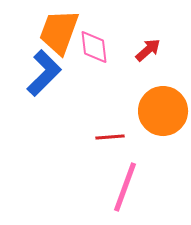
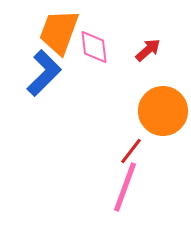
red line: moved 21 px right, 14 px down; rotated 48 degrees counterclockwise
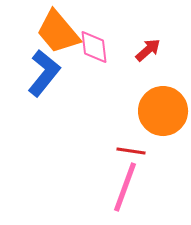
orange trapezoid: moved 1 px left; rotated 60 degrees counterclockwise
blue L-shape: rotated 6 degrees counterclockwise
red line: rotated 60 degrees clockwise
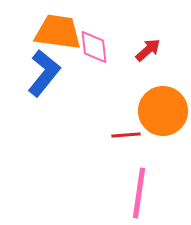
orange trapezoid: rotated 138 degrees clockwise
red line: moved 5 px left, 16 px up; rotated 12 degrees counterclockwise
pink line: moved 14 px right, 6 px down; rotated 12 degrees counterclockwise
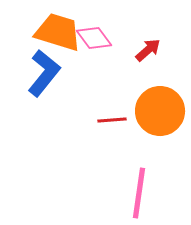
orange trapezoid: rotated 9 degrees clockwise
pink diamond: moved 9 px up; rotated 30 degrees counterclockwise
orange circle: moved 3 px left
red line: moved 14 px left, 15 px up
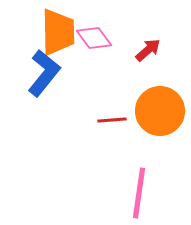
orange trapezoid: rotated 72 degrees clockwise
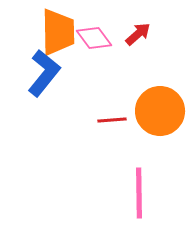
red arrow: moved 10 px left, 16 px up
pink line: rotated 9 degrees counterclockwise
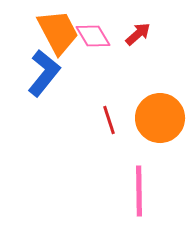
orange trapezoid: rotated 27 degrees counterclockwise
pink diamond: moved 1 px left, 2 px up; rotated 6 degrees clockwise
orange circle: moved 7 px down
red line: moved 3 px left; rotated 76 degrees clockwise
pink line: moved 2 px up
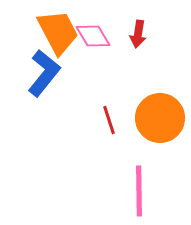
red arrow: rotated 140 degrees clockwise
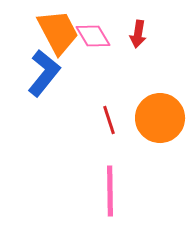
pink line: moved 29 px left
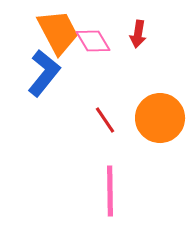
pink diamond: moved 5 px down
red line: moved 4 px left; rotated 16 degrees counterclockwise
